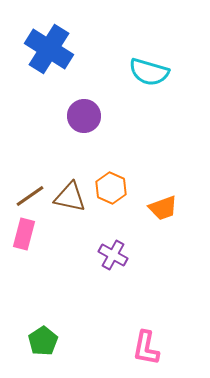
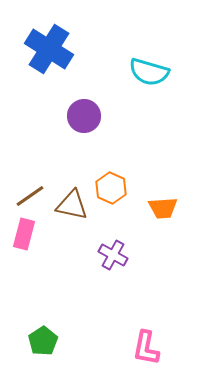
brown triangle: moved 2 px right, 8 px down
orange trapezoid: rotated 16 degrees clockwise
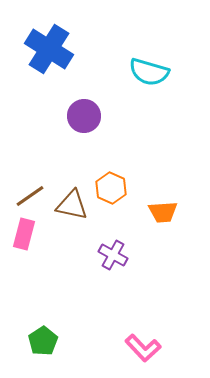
orange trapezoid: moved 4 px down
pink L-shape: moved 3 px left; rotated 54 degrees counterclockwise
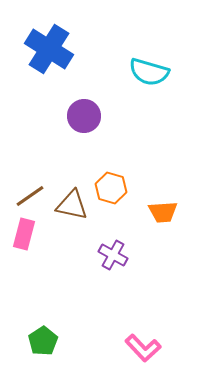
orange hexagon: rotated 8 degrees counterclockwise
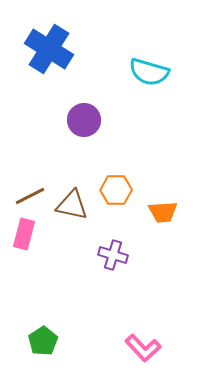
purple circle: moved 4 px down
orange hexagon: moved 5 px right, 2 px down; rotated 16 degrees counterclockwise
brown line: rotated 8 degrees clockwise
purple cross: rotated 12 degrees counterclockwise
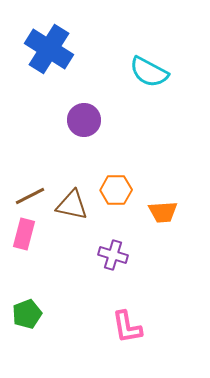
cyan semicircle: rotated 12 degrees clockwise
green pentagon: moved 16 px left, 27 px up; rotated 12 degrees clockwise
pink L-shape: moved 16 px left, 21 px up; rotated 33 degrees clockwise
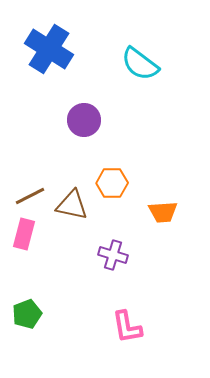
cyan semicircle: moved 9 px left, 8 px up; rotated 9 degrees clockwise
orange hexagon: moved 4 px left, 7 px up
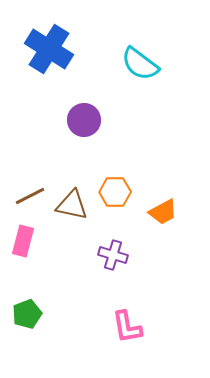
orange hexagon: moved 3 px right, 9 px down
orange trapezoid: rotated 24 degrees counterclockwise
pink rectangle: moved 1 px left, 7 px down
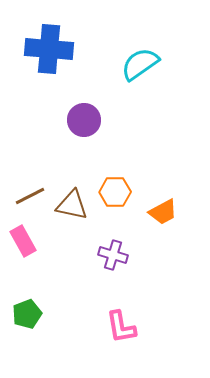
blue cross: rotated 27 degrees counterclockwise
cyan semicircle: rotated 108 degrees clockwise
pink rectangle: rotated 44 degrees counterclockwise
pink L-shape: moved 6 px left
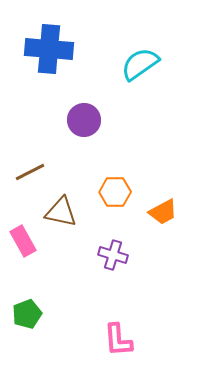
brown line: moved 24 px up
brown triangle: moved 11 px left, 7 px down
pink L-shape: moved 3 px left, 13 px down; rotated 6 degrees clockwise
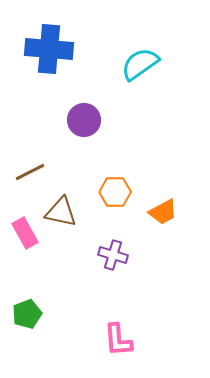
pink rectangle: moved 2 px right, 8 px up
